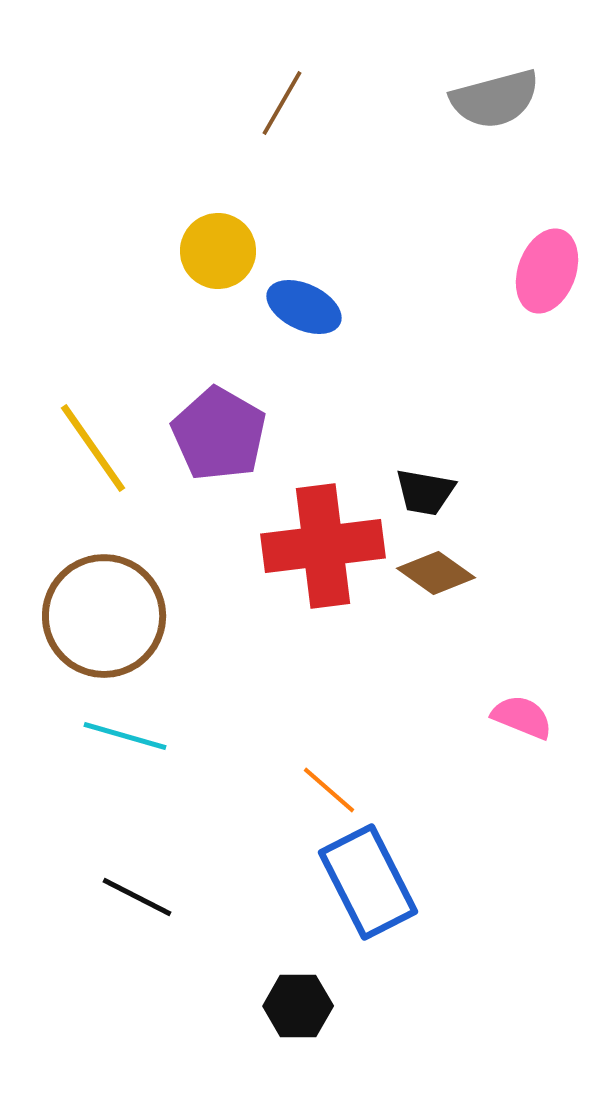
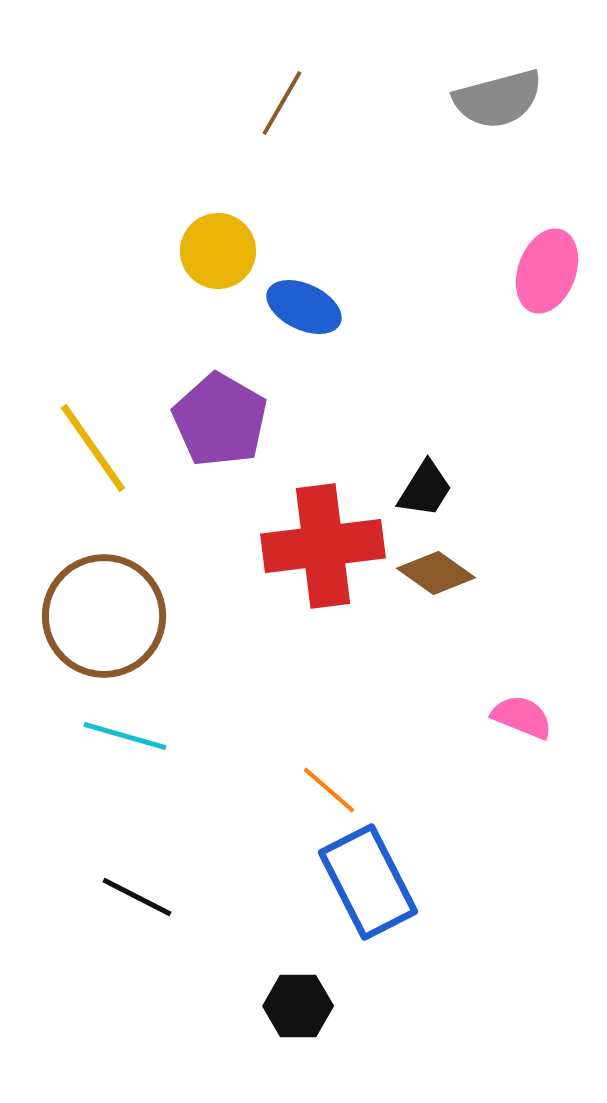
gray semicircle: moved 3 px right
purple pentagon: moved 1 px right, 14 px up
black trapezoid: moved 3 px up; rotated 68 degrees counterclockwise
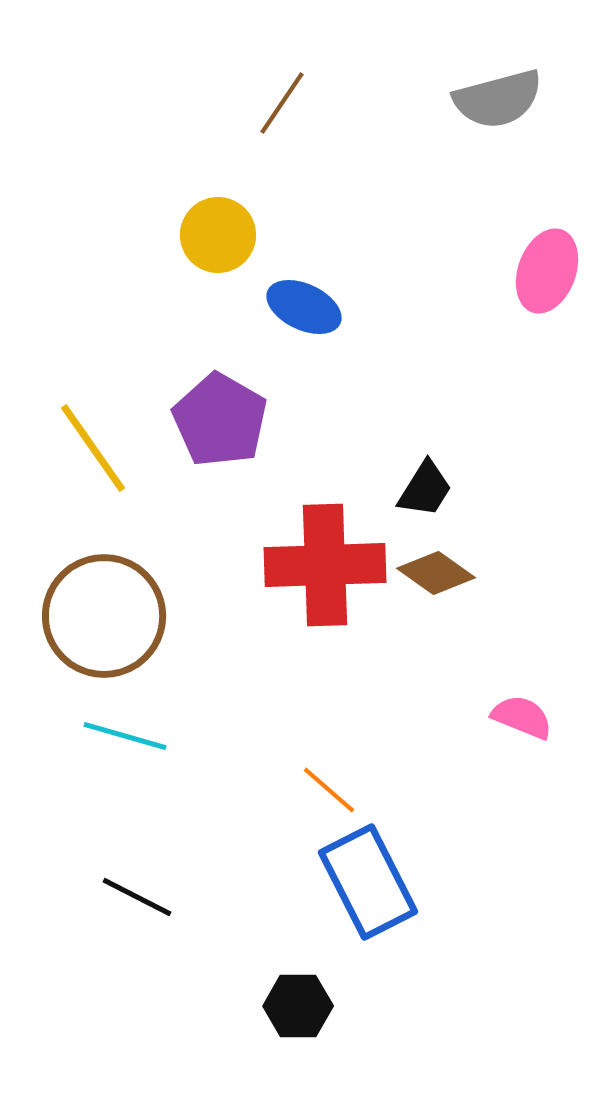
brown line: rotated 4 degrees clockwise
yellow circle: moved 16 px up
red cross: moved 2 px right, 19 px down; rotated 5 degrees clockwise
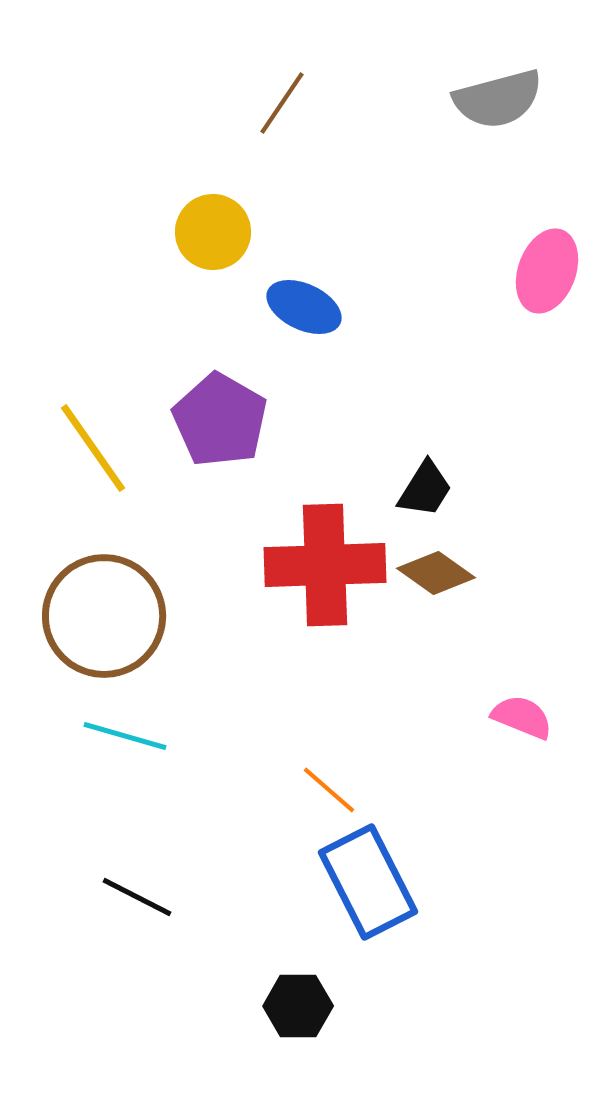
yellow circle: moved 5 px left, 3 px up
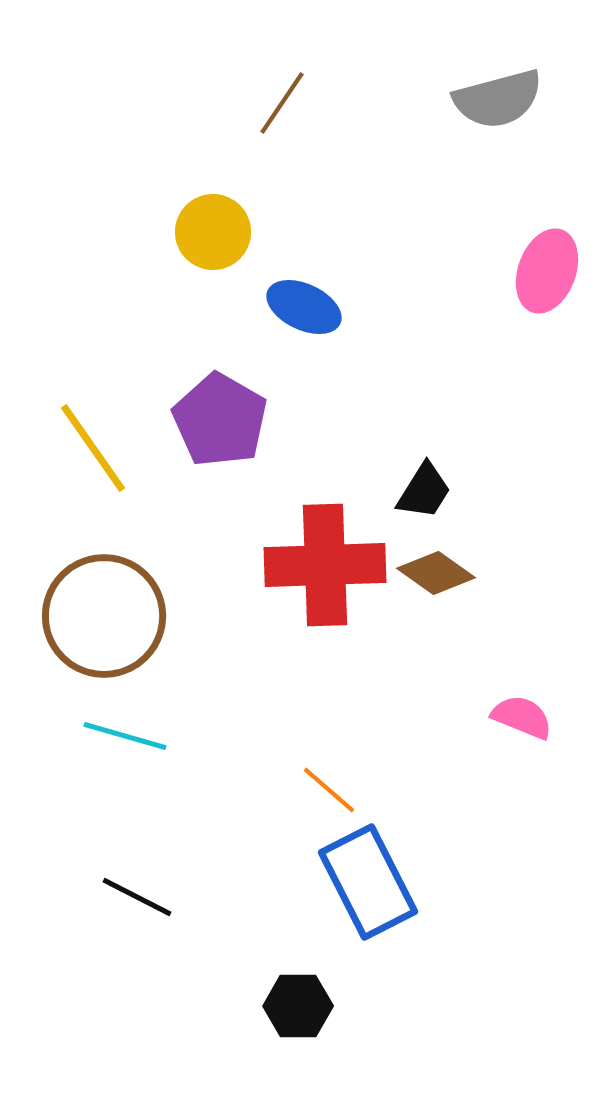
black trapezoid: moved 1 px left, 2 px down
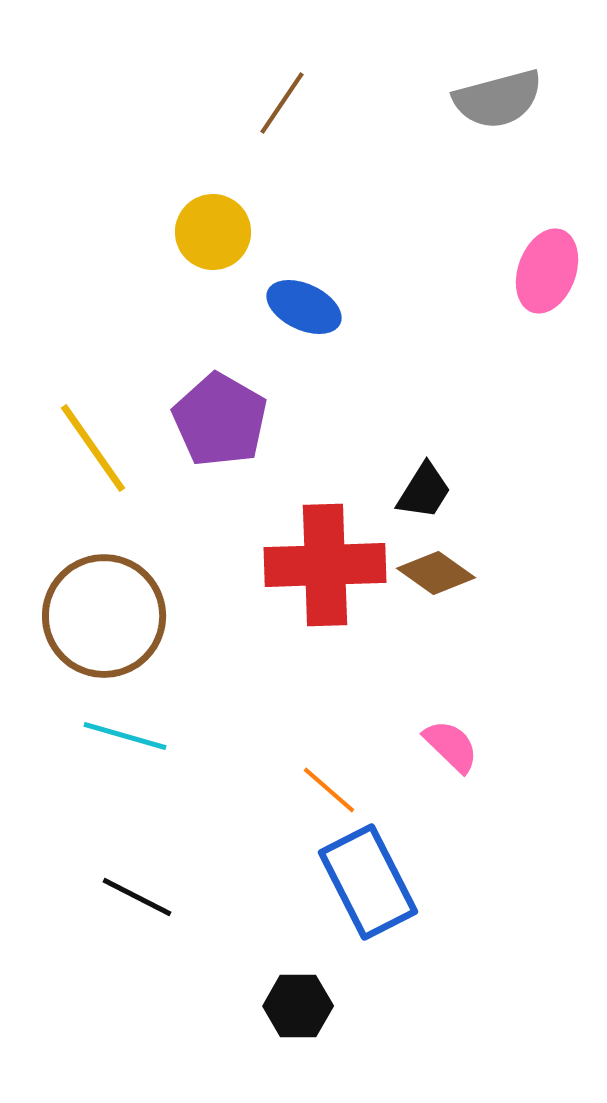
pink semicircle: moved 71 px left, 29 px down; rotated 22 degrees clockwise
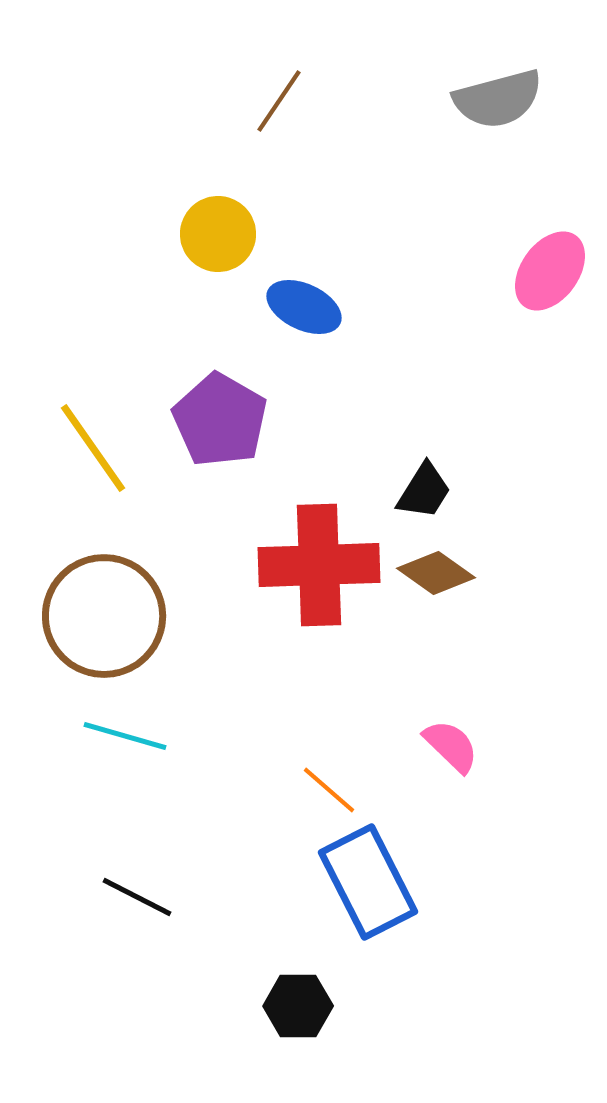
brown line: moved 3 px left, 2 px up
yellow circle: moved 5 px right, 2 px down
pink ellipse: moved 3 px right; rotated 16 degrees clockwise
red cross: moved 6 px left
